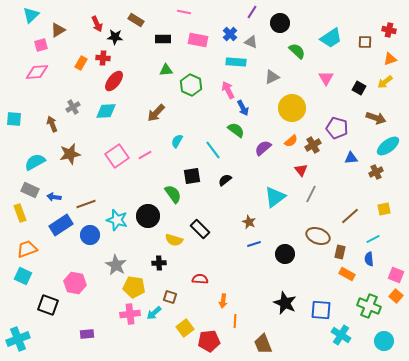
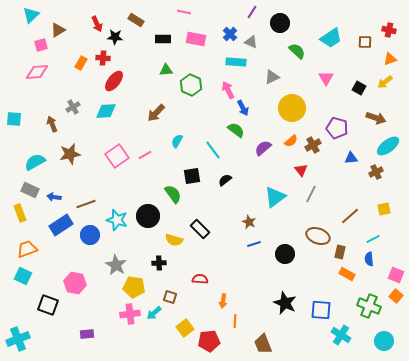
pink rectangle at (198, 40): moved 2 px left, 1 px up
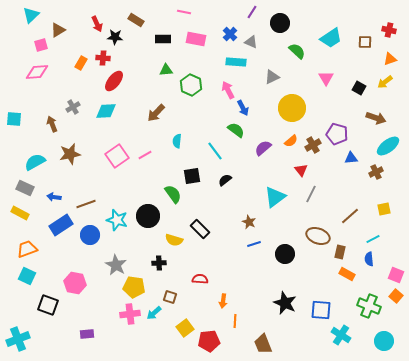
purple pentagon at (337, 128): moved 6 px down
cyan semicircle at (177, 141): rotated 24 degrees counterclockwise
cyan line at (213, 150): moved 2 px right, 1 px down
gray rectangle at (30, 190): moved 5 px left, 2 px up
yellow rectangle at (20, 213): rotated 42 degrees counterclockwise
cyan square at (23, 276): moved 4 px right
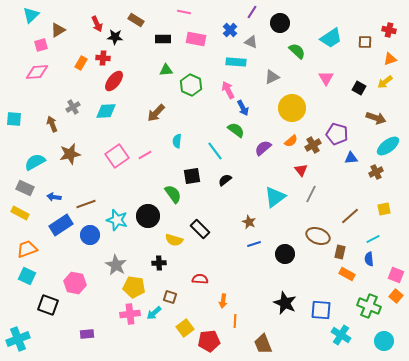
blue cross at (230, 34): moved 4 px up
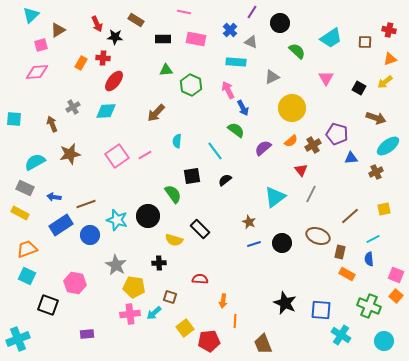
black circle at (285, 254): moved 3 px left, 11 px up
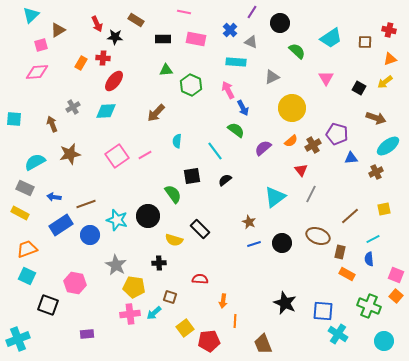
blue square at (321, 310): moved 2 px right, 1 px down
cyan cross at (341, 335): moved 3 px left, 1 px up
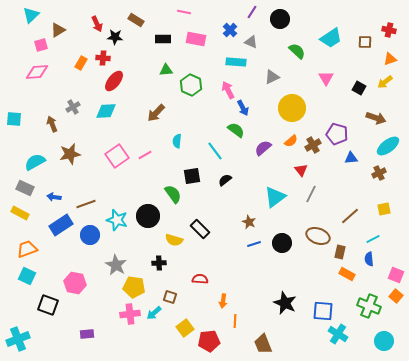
black circle at (280, 23): moved 4 px up
brown cross at (376, 172): moved 3 px right, 1 px down
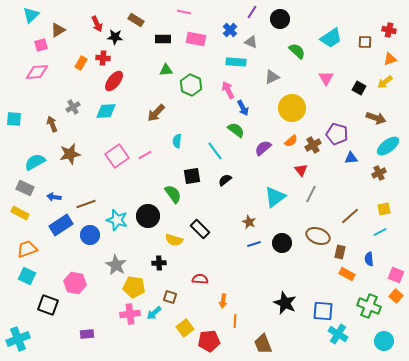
cyan line at (373, 239): moved 7 px right, 7 px up
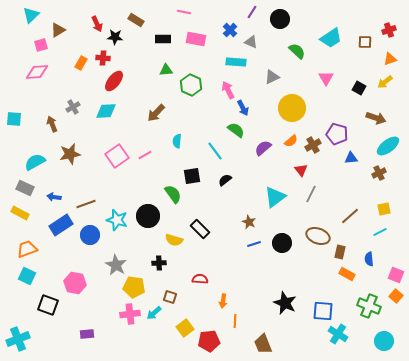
red cross at (389, 30): rotated 32 degrees counterclockwise
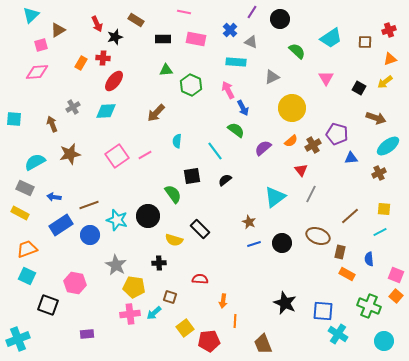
black star at (115, 37): rotated 21 degrees counterclockwise
brown line at (86, 204): moved 3 px right, 1 px down
yellow square at (384, 209): rotated 16 degrees clockwise
